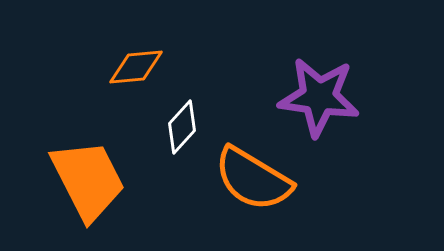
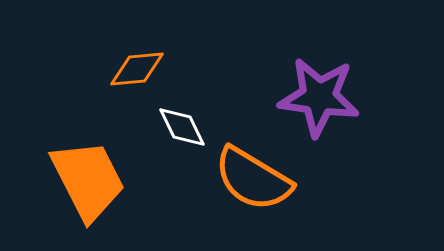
orange diamond: moved 1 px right, 2 px down
white diamond: rotated 68 degrees counterclockwise
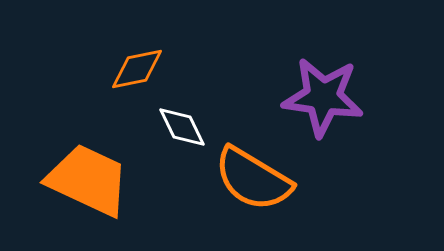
orange diamond: rotated 6 degrees counterclockwise
purple star: moved 4 px right
orange trapezoid: rotated 38 degrees counterclockwise
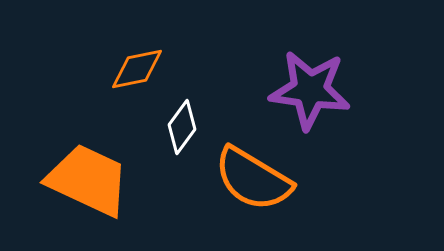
purple star: moved 13 px left, 7 px up
white diamond: rotated 62 degrees clockwise
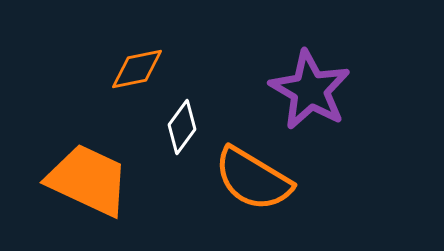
purple star: rotated 22 degrees clockwise
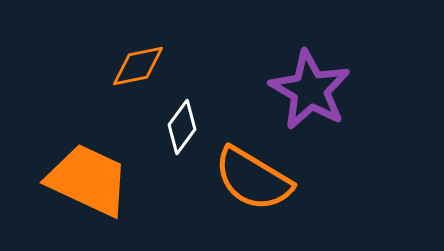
orange diamond: moved 1 px right, 3 px up
